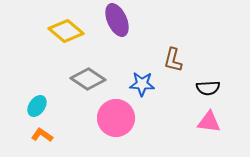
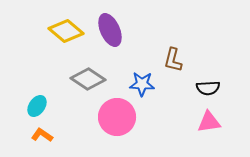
purple ellipse: moved 7 px left, 10 px down
pink circle: moved 1 px right, 1 px up
pink triangle: rotated 15 degrees counterclockwise
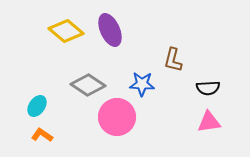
gray diamond: moved 6 px down
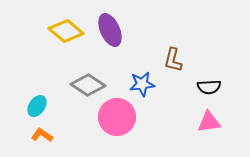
blue star: rotated 10 degrees counterclockwise
black semicircle: moved 1 px right, 1 px up
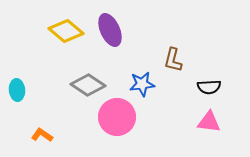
cyan ellipse: moved 20 px left, 16 px up; rotated 40 degrees counterclockwise
pink triangle: rotated 15 degrees clockwise
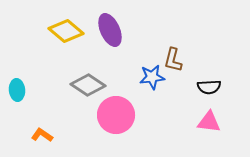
blue star: moved 10 px right, 7 px up
pink circle: moved 1 px left, 2 px up
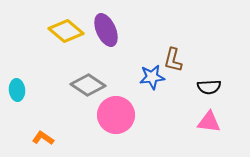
purple ellipse: moved 4 px left
orange L-shape: moved 1 px right, 3 px down
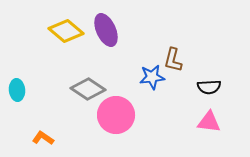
gray diamond: moved 4 px down
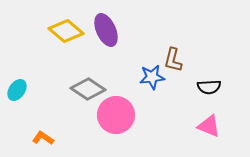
cyan ellipse: rotated 40 degrees clockwise
pink triangle: moved 4 px down; rotated 15 degrees clockwise
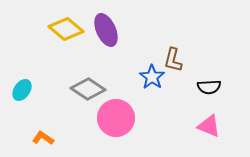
yellow diamond: moved 2 px up
blue star: rotated 30 degrees counterclockwise
cyan ellipse: moved 5 px right
pink circle: moved 3 px down
